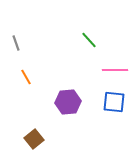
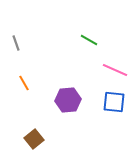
green line: rotated 18 degrees counterclockwise
pink line: rotated 25 degrees clockwise
orange line: moved 2 px left, 6 px down
purple hexagon: moved 2 px up
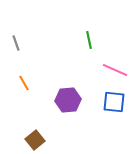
green line: rotated 48 degrees clockwise
brown square: moved 1 px right, 1 px down
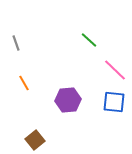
green line: rotated 36 degrees counterclockwise
pink line: rotated 20 degrees clockwise
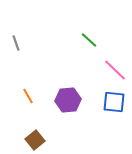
orange line: moved 4 px right, 13 px down
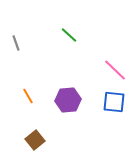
green line: moved 20 px left, 5 px up
